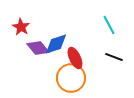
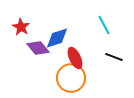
cyan line: moved 5 px left
blue diamond: moved 1 px right, 6 px up
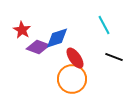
red star: moved 1 px right, 3 px down
purple diamond: moved 1 px up; rotated 30 degrees counterclockwise
red ellipse: rotated 10 degrees counterclockwise
orange circle: moved 1 px right, 1 px down
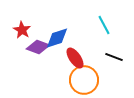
orange circle: moved 12 px right, 1 px down
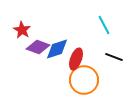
blue diamond: moved 11 px down
red ellipse: moved 1 px right, 1 px down; rotated 55 degrees clockwise
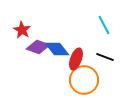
blue diamond: rotated 70 degrees clockwise
black line: moved 9 px left
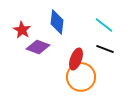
cyan line: rotated 24 degrees counterclockwise
blue diamond: moved 27 px up; rotated 45 degrees clockwise
black line: moved 8 px up
orange circle: moved 3 px left, 3 px up
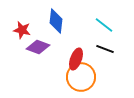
blue diamond: moved 1 px left, 1 px up
red star: rotated 18 degrees counterclockwise
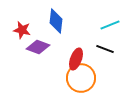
cyan line: moved 6 px right; rotated 60 degrees counterclockwise
orange circle: moved 1 px down
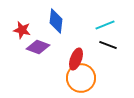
cyan line: moved 5 px left
black line: moved 3 px right, 4 px up
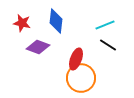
red star: moved 7 px up
black line: rotated 12 degrees clockwise
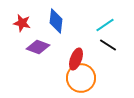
cyan line: rotated 12 degrees counterclockwise
